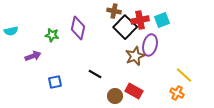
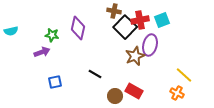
purple arrow: moved 9 px right, 4 px up
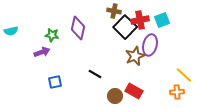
orange cross: moved 1 px up; rotated 32 degrees counterclockwise
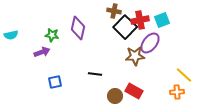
cyan semicircle: moved 4 px down
purple ellipse: moved 2 px up; rotated 25 degrees clockwise
brown star: rotated 18 degrees clockwise
black line: rotated 24 degrees counterclockwise
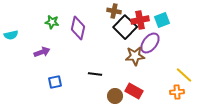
green star: moved 13 px up
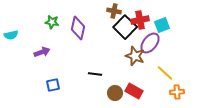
cyan square: moved 5 px down
brown star: rotated 24 degrees clockwise
yellow line: moved 19 px left, 2 px up
blue square: moved 2 px left, 3 px down
brown circle: moved 3 px up
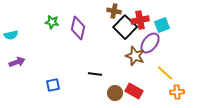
purple arrow: moved 25 px left, 10 px down
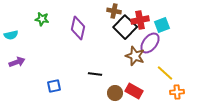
green star: moved 10 px left, 3 px up
blue square: moved 1 px right, 1 px down
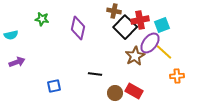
brown star: rotated 24 degrees clockwise
yellow line: moved 1 px left, 21 px up
orange cross: moved 16 px up
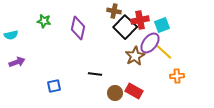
green star: moved 2 px right, 2 px down
